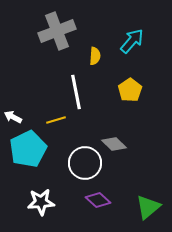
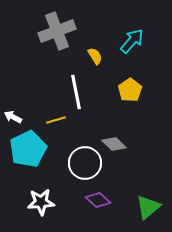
yellow semicircle: rotated 36 degrees counterclockwise
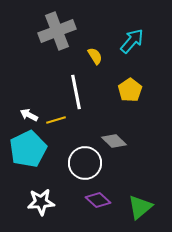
white arrow: moved 16 px right, 2 px up
gray diamond: moved 3 px up
green triangle: moved 8 px left
